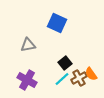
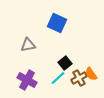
cyan line: moved 4 px left, 1 px up
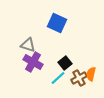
gray triangle: rotated 28 degrees clockwise
orange semicircle: rotated 48 degrees clockwise
purple cross: moved 6 px right, 18 px up
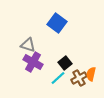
blue square: rotated 12 degrees clockwise
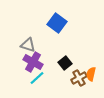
cyan line: moved 21 px left
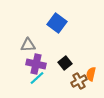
gray triangle: rotated 21 degrees counterclockwise
purple cross: moved 3 px right, 2 px down; rotated 18 degrees counterclockwise
brown cross: moved 3 px down
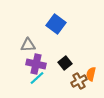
blue square: moved 1 px left, 1 px down
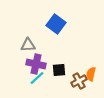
black square: moved 6 px left, 7 px down; rotated 32 degrees clockwise
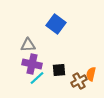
purple cross: moved 4 px left
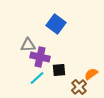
purple cross: moved 8 px right, 7 px up
orange semicircle: rotated 40 degrees clockwise
brown cross: moved 6 px down; rotated 14 degrees counterclockwise
